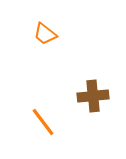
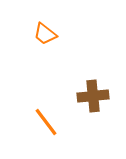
orange line: moved 3 px right
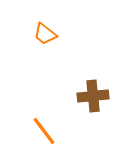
orange line: moved 2 px left, 9 px down
